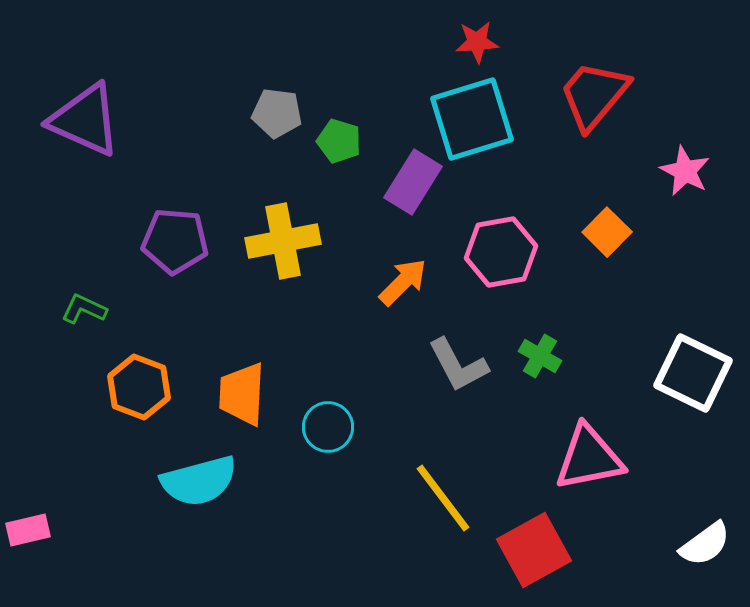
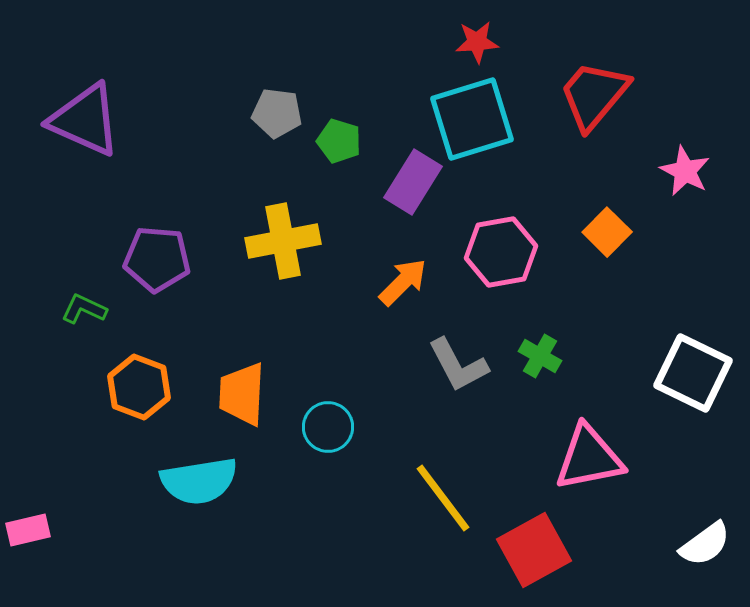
purple pentagon: moved 18 px left, 18 px down
cyan semicircle: rotated 6 degrees clockwise
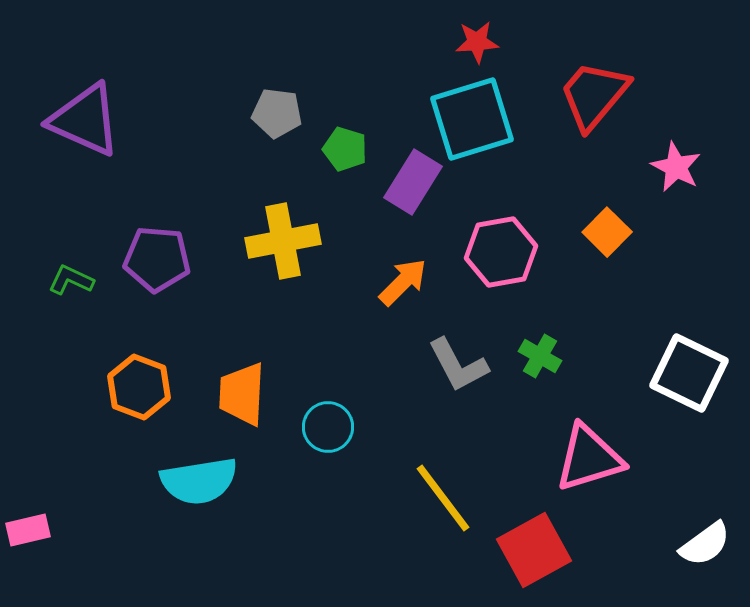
green pentagon: moved 6 px right, 8 px down
pink star: moved 9 px left, 4 px up
green L-shape: moved 13 px left, 29 px up
white square: moved 4 px left
pink triangle: rotated 6 degrees counterclockwise
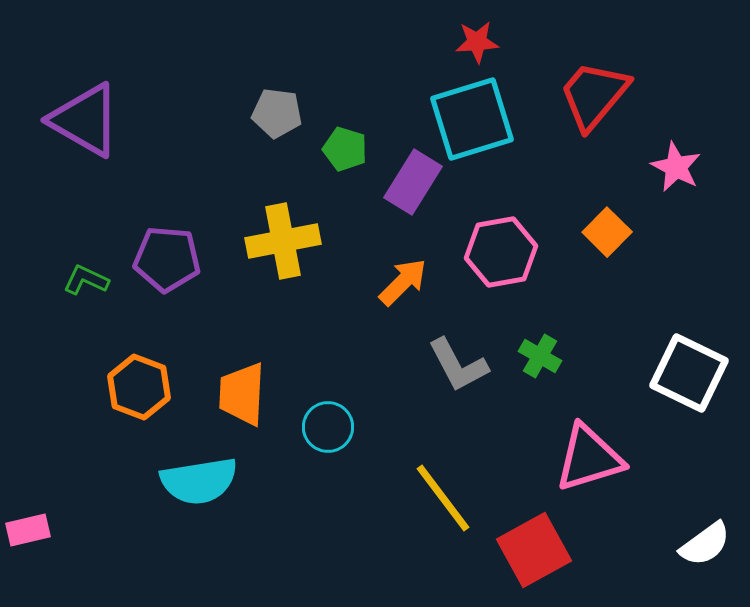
purple triangle: rotated 6 degrees clockwise
purple pentagon: moved 10 px right
green L-shape: moved 15 px right
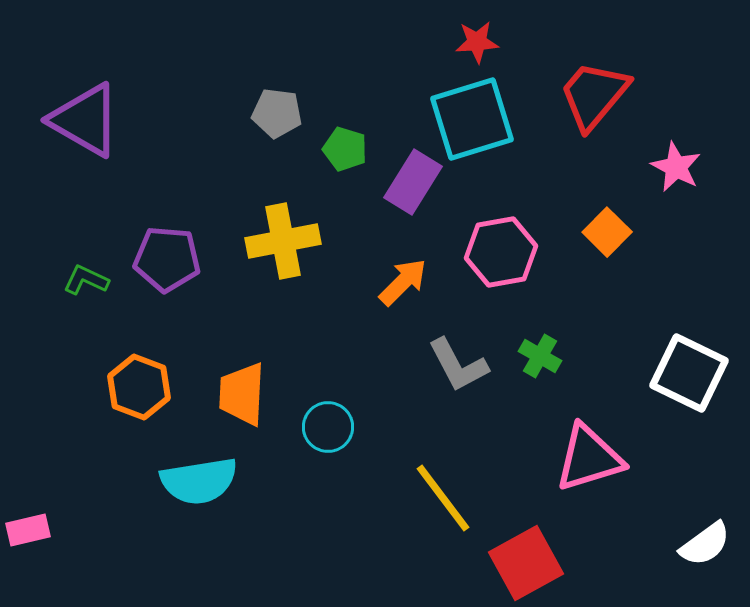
red square: moved 8 px left, 13 px down
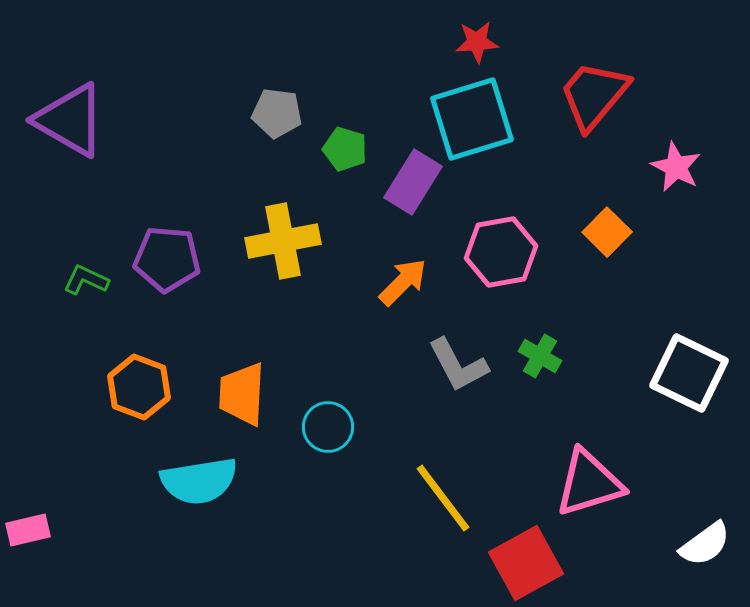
purple triangle: moved 15 px left
pink triangle: moved 25 px down
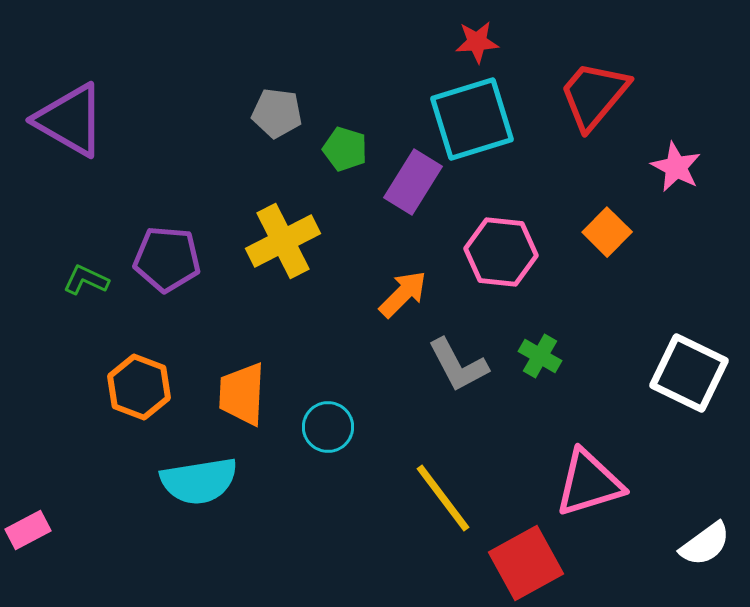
yellow cross: rotated 16 degrees counterclockwise
pink hexagon: rotated 16 degrees clockwise
orange arrow: moved 12 px down
pink rectangle: rotated 15 degrees counterclockwise
